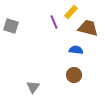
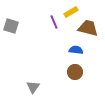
yellow rectangle: rotated 16 degrees clockwise
brown circle: moved 1 px right, 3 px up
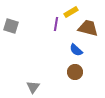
purple line: moved 2 px right, 2 px down; rotated 32 degrees clockwise
blue semicircle: rotated 144 degrees counterclockwise
